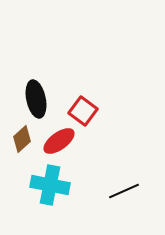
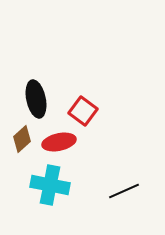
red ellipse: moved 1 px down; rotated 24 degrees clockwise
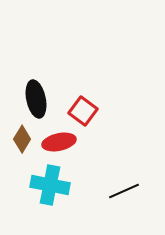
brown diamond: rotated 16 degrees counterclockwise
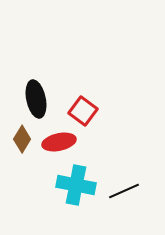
cyan cross: moved 26 px right
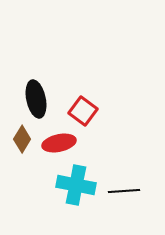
red ellipse: moved 1 px down
black line: rotated 20 degrees clockwise
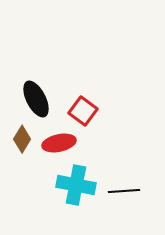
black ellipse: rotated 15 degrees counterclockwise
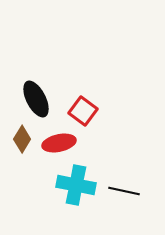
black line: rotated 16 degrees clockwise
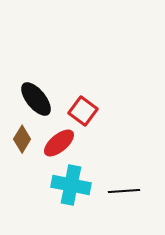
black ellipse: rotated 12 degrees counterclockwise
red ellipse: rotated 28 degrees counterclockwise
cyan cross: moved 5 px left
black line: rotated 16 degrees counterclockwise
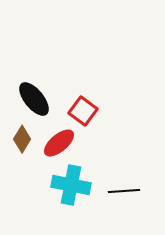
black ellipse: moved 2 px left
